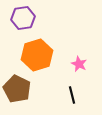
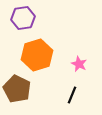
black line: rotated 36 degrees clockwise
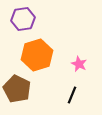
purple hexagon: moved 1 px down
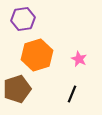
pink star: moved 5 px up
brown pentagon: rotated 28 degrees clockwise
black line: moved 1 px up
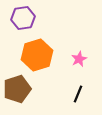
purple hexagon: moved 1 px up
pink star: rotated 21 degrees clockwise
black line: moved 6 px right
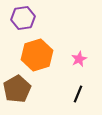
brown pentagon: rotated 12 degrees counterclockwise
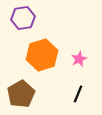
orange hexagon: moved 5 px right
brown pentagon: moved 4 px right, 5 px down
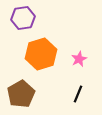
orange hexagon: moved 1 px left, 1 px up
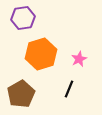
black line: moved 9 px left, 5 px up
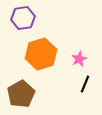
black line: moved 16 px right, 5 px up
